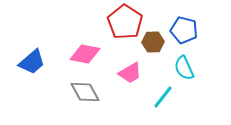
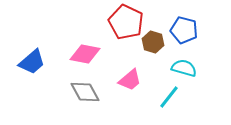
red pentagon: moved 1 px right; rotated 8 degrees counterclockwise
brown hexagon: rotated 20 degrees clockwise
cyan semicircle: rotated 130 degrees clockwise
pink trapezoid: moved 7 px down; rotated 10 degrees counterclockwise
cyan line: moved 6 px right
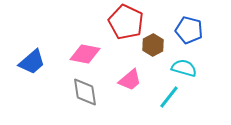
blue pentagon: moved 5 px right
brown hexagon: moved 3 px down; rotated 15 degrees clockwise
gray diamond: rotated 20 degrees clockwise
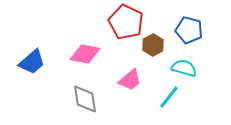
gray diamond: moved 7 px down
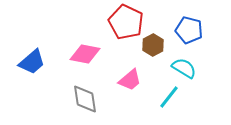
cyan semicircle: rotated 15 degrees clockwise
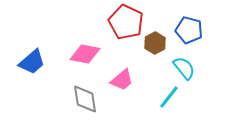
brown hexagon: moved 2 px right, 2 px up
cyan semicircle: rotated 20 degrees clockwise
pink trapezoid: moved 8 px left
